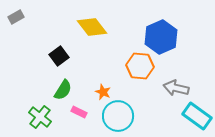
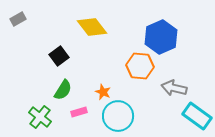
gray rectangle: moved 2 px right, 2 px down
gray arrow: moved 2 px left
pink rectangle: rotated 42 degrees counterclockwise
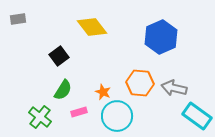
gray rectangle: rotated 21 degrees clockwise
orange hexagon: moved 17 px down
cyan circle: moved 1 px left
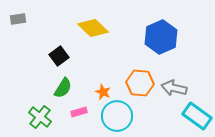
yellow diamond: moved 1 px right, 1 px down; rotated 8 degrees counterclockwise
green semicircle: moved 2 px up
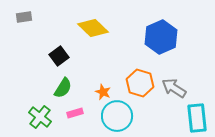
gray rectangle: moved 6 px right, 2 px up
orange hexagon: rotated 12 degrees clockwise
gray arrow: rotated 20 degrees clockwise
pink rectangle: moved 4 px left, 1 px down
cyan rectangle: moved 2 px down; rotated 48 degrees clockwise
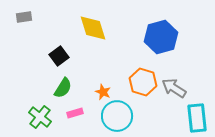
yellow diamond: rotated 28 degrees clockwise
blue hexagon: rotated 8 degrees clockwise
orange hexagon: moved 3 px right, 1 px up
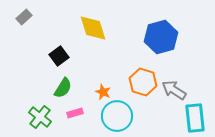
gray rectangle: rotated 35 degrees counterclockwise
gray arrow: moved 2 px down
cyan rectangle: moved 2 px left
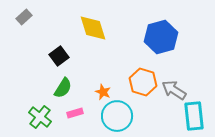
cyan rectangle: moved 1 px left, 2 px up
